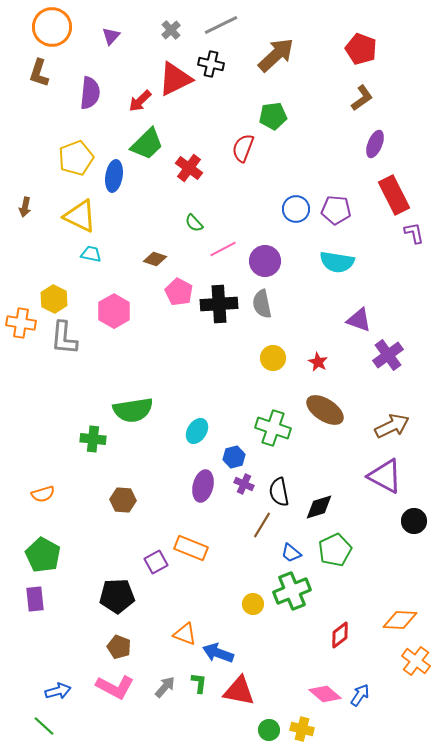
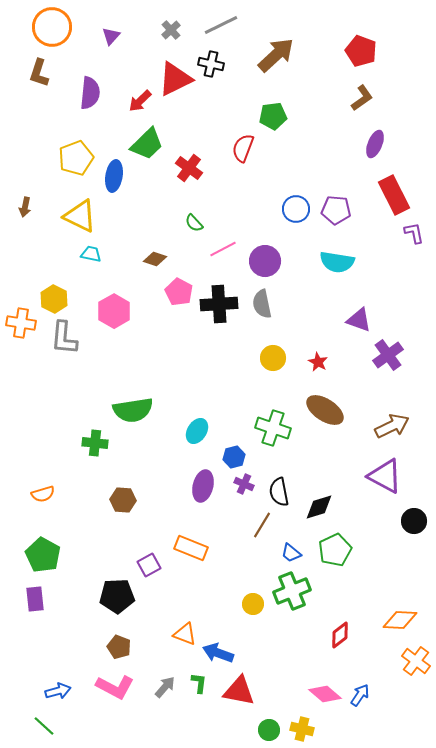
red pentagon at (361, 49): moved 2 px down
green cross at (93, 439): moved 2 px right, 4 px down
purple square at (156, 562): moved 7 px left, 3 px down
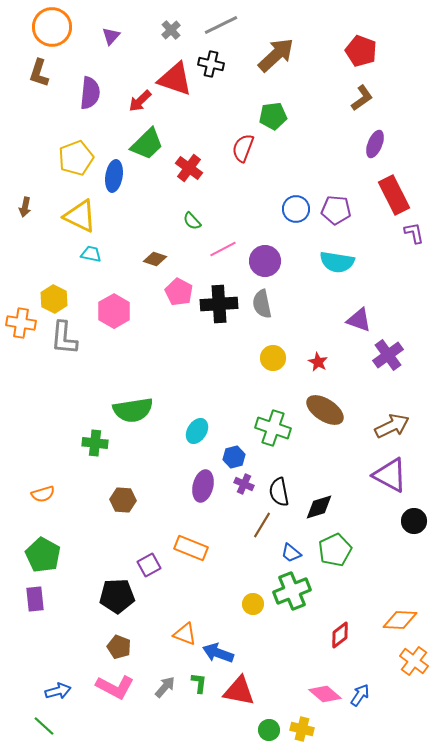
red triangle at (175, 79): rotated 45 degrees clockwise
green semicircle at (194, 223): moved 2 px left, 2 px up
purple triangle at (385, 476): moved 5 px right, 1 px up
orange cross at (416, 661): moved 2 px left
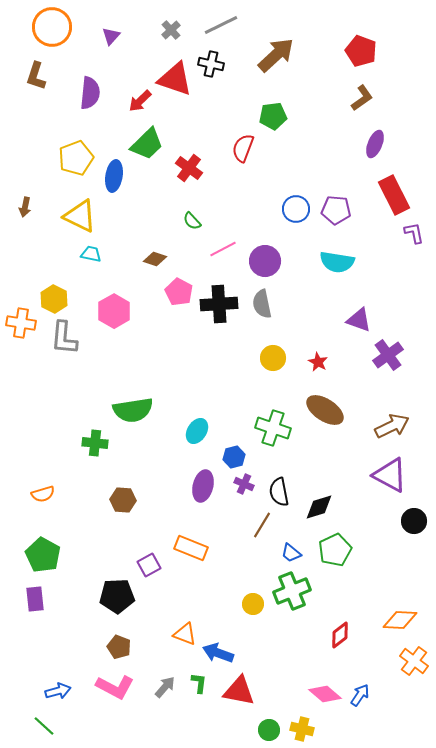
brown L-shape at (39, 73): moved 3 px left, 3 px down
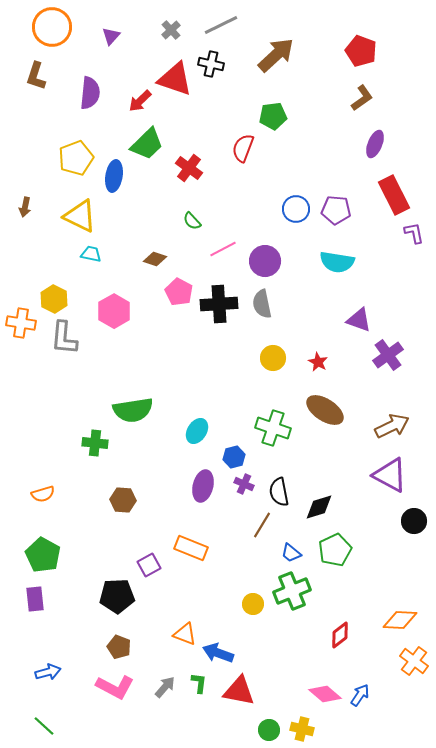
blue arrow at (58, 691): moved 10 px left, 19 px up
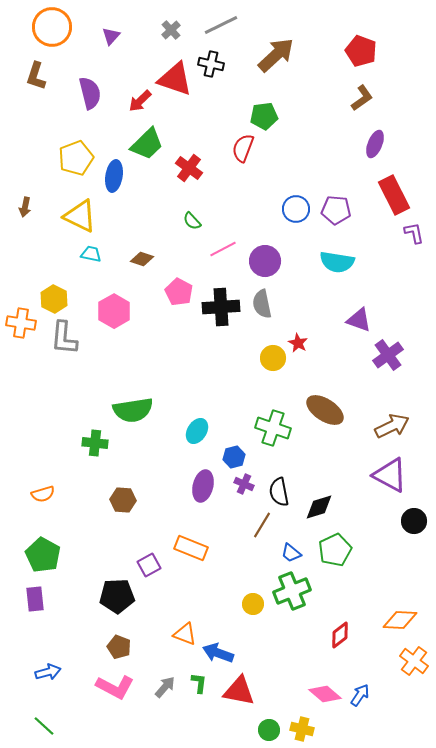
purple semicircle at (90, 93): rotated 20 degrees counterclockwise
green pentagon at (273, 116): moved 9 px left
brown diamond at (155, 259): moved 13 px left
black cross at (219, 304): moved 2 px right, 3 px down
red star at (318, 362): moved 20 px left, 19 px up
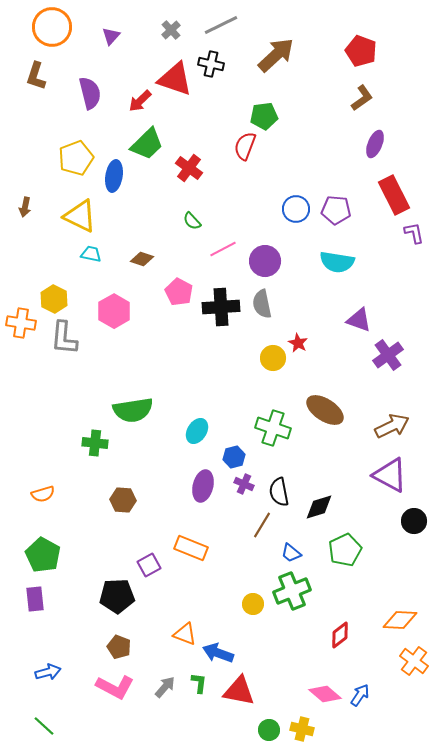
red semicircle at (243, 148): moved 2 px right, 2 px up
green pentagon at (335, 550): moved 10 px right
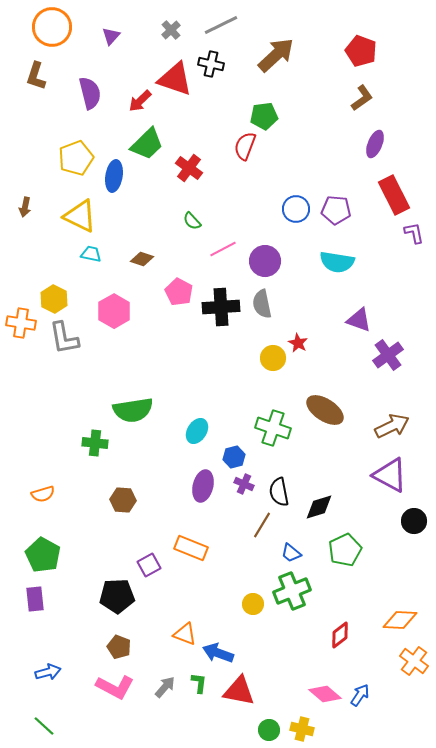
gray L-shape at (64, 338): rotated 15 degrees counterclockwise
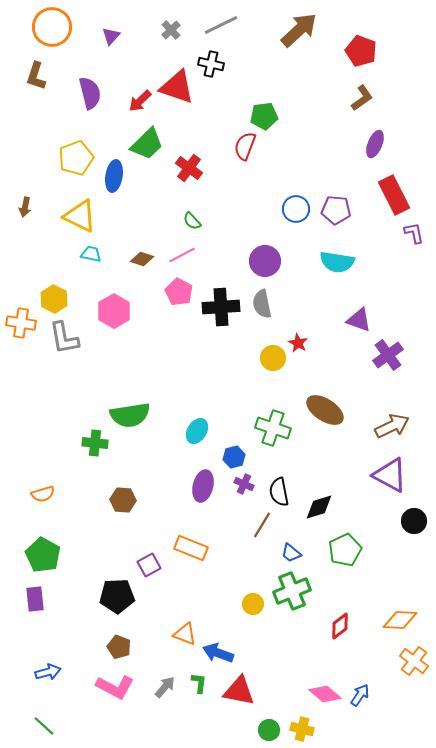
brown arrow at (276, 55): moved 23 px right, 25 px up
red triangle at (175, 79): moved 2 px right, 8 px down
pink line at (223, 249): moved 41 px left, 6 px down
green semicircle at (133, 410): moved 3 px left, 5 px down
red diamond at (340, 635): moved 9 px up
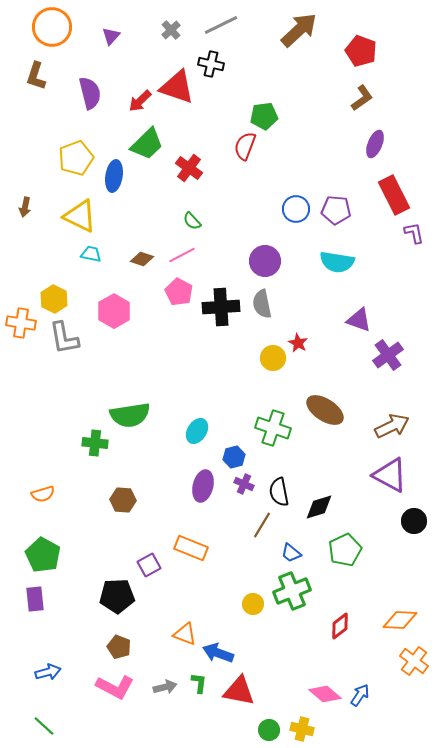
gray arrow at (165, 687): rotated 35 degrees clockwise
